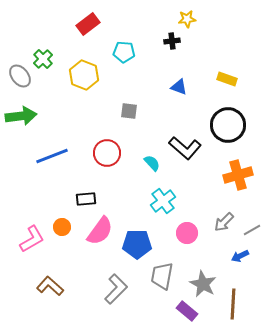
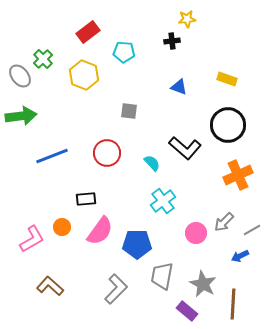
red rectangle: moved 8 px down
orange cross: rotated 8 degrees counterclockwise
pink circle: moved 9 px right
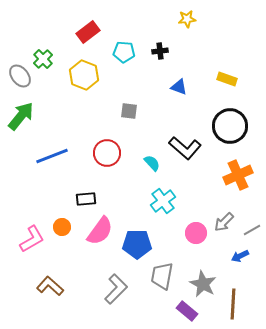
black cross: moved 12 px left, 10 px down
green arrow: rotated 44 degrees counterclockwise
black circle: moved 2 px right, 1 px down
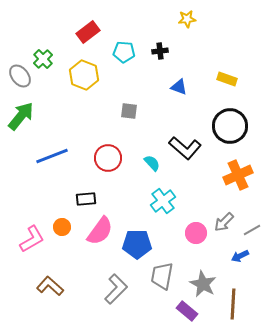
red circle: moved 1 px right, 5 px down
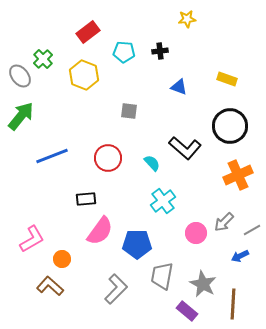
orange circle: moved 32 px down
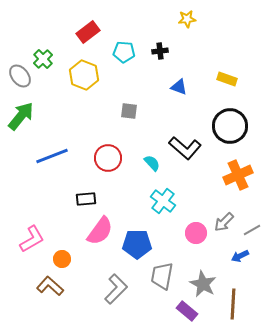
cyan cross: rotated 15 degrees counterclockwise
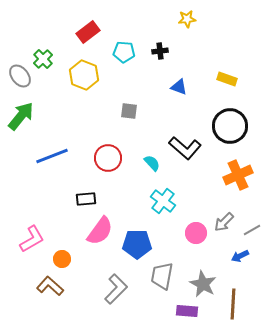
purple rectangle: rotated 35 degrees counterclockwise
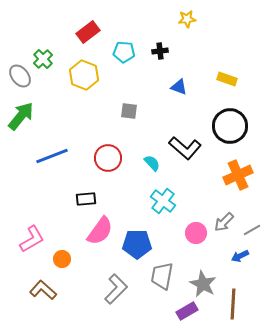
brown L-shape: moved 7 px left, 4 px down
purple rectangle: rotated 35 degrees counterclockwise
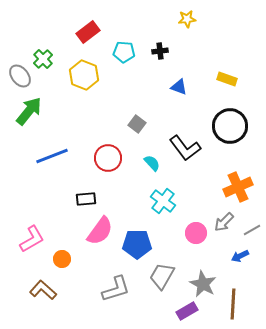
gray square: moved 8 px right, 13 px down; rotated 30 degrees clockwise
green arrow: moved 8 px right, 5 px up
black L-shape: rotated 12 degrees clockwise
orange cross: moved 12 px down
gray trapezoid: rotated 20 degrees clockwise
gray L-shape: rotated 28 degrees clockwise
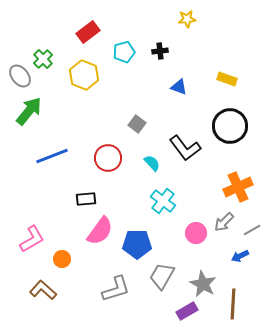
cyan pentagon: rotated 20 degrees counterclockwise
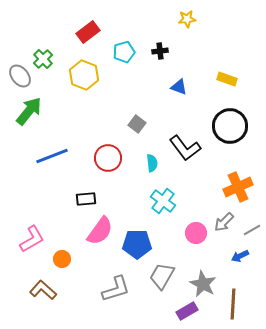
cyan semicircle: rotated 36 degrees clockwise
